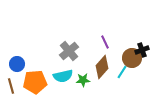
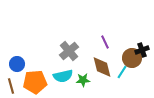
brown diamond: rotated 55 degrees counterclockwise
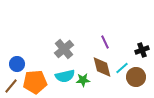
gray cross: moved 5 px left, 2 px up
brown circle: moved 4 px right, 19 px down
cyan line: moved 4 px up; rotated 16 degrees clockwise
cyan semicircle: moved 2 px right
brown line: rotated 56 degrees clockwise
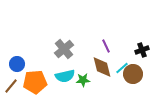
purple line: moved 1 px right, 4 px down
brown circle: moved 3 px left, 3 px up
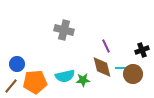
gray cross: moved 19 px up; rotated 36 degrees counterclockwise
cyan line: rotated 40 degrees clockwise
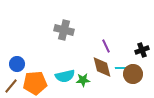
orange pentagon: moved 1 px down
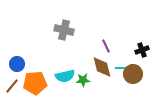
brown line: moved 1 px right
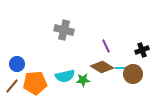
brown diamond: rotated 45 degrees counterclockwise
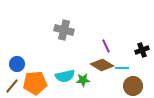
brown diamond: moved 2 px up
brown circle: moved 12 px down
